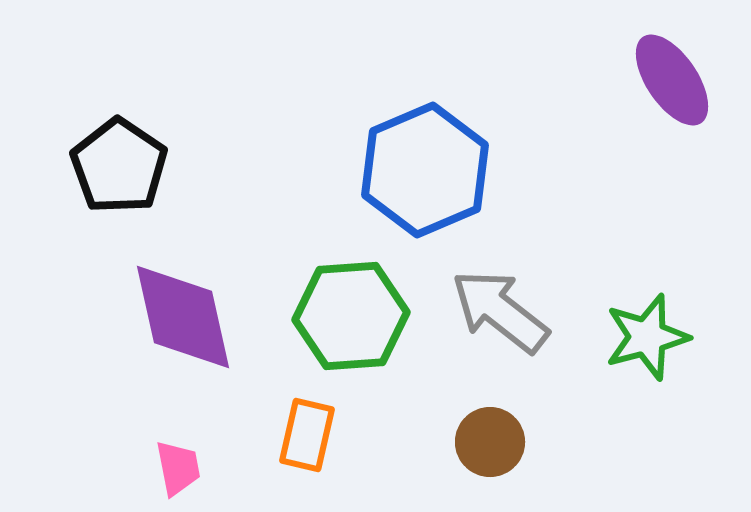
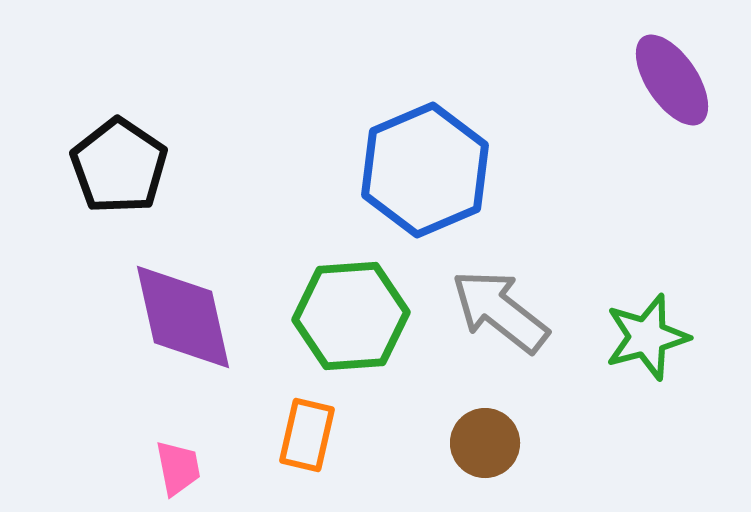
brown circle: moved 5 px left, 1 px down
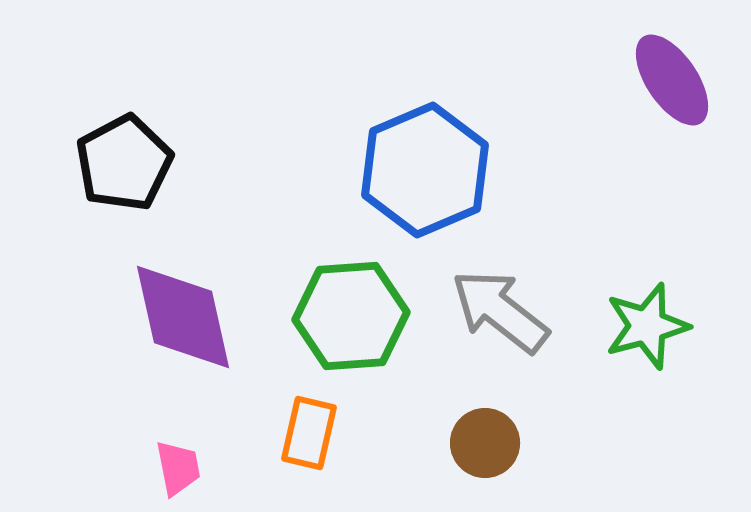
black pentagon: moved 5 px right, 3 px up; rotated 10 degrees clockwise
green star: moved 11 px up
orange rectangle: moved 2 px right, 2 px up
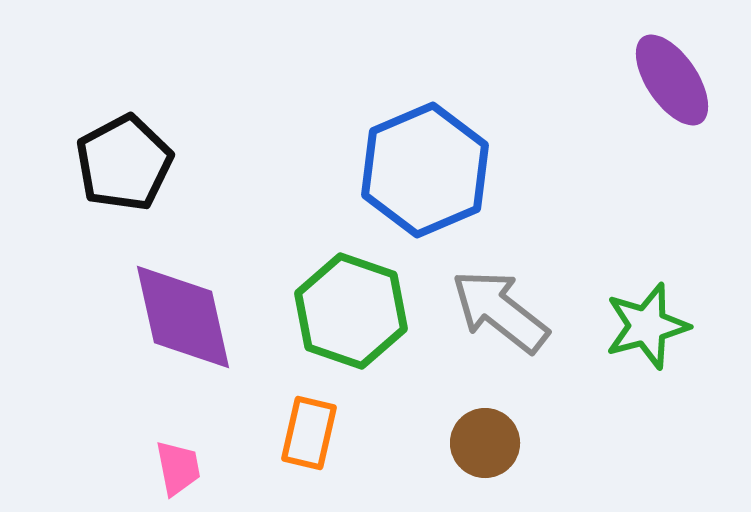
green hexagon: moved 5 px up; rotated 23 degrees clockwise
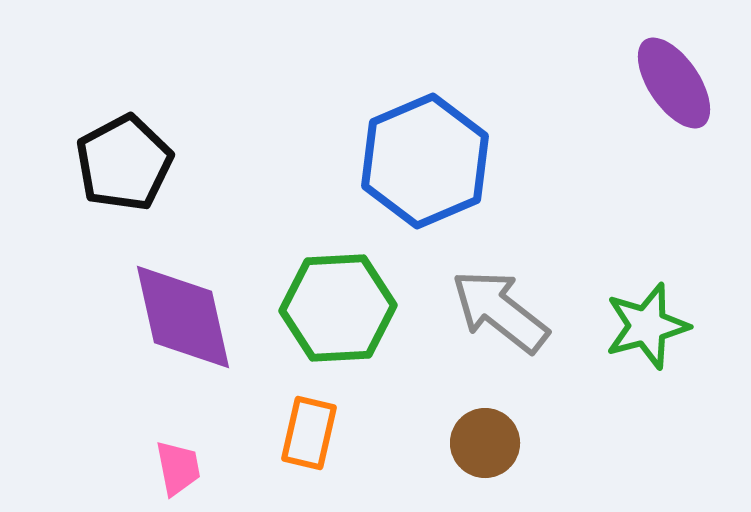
purple ellipse: moved 2 px right, 3 px down
blue hexagon: moved 9 px up
green hexagon: moved 13 px left, 3 px up; rotated 22 degrees counterclockwise
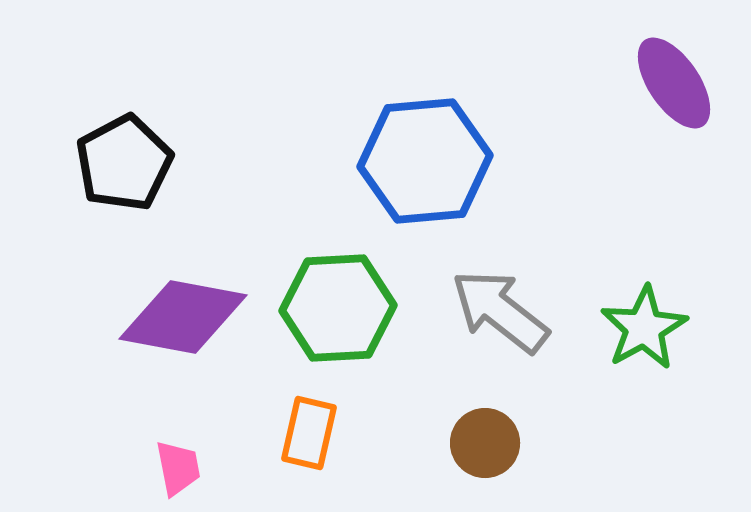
blue hexagon: rotated 18 degrees clockwise
purple diamond: rotated 67 degrees counterclockwise
green star: moved 3 px left, 2 px down; rotated 14 degrees counterclockwise
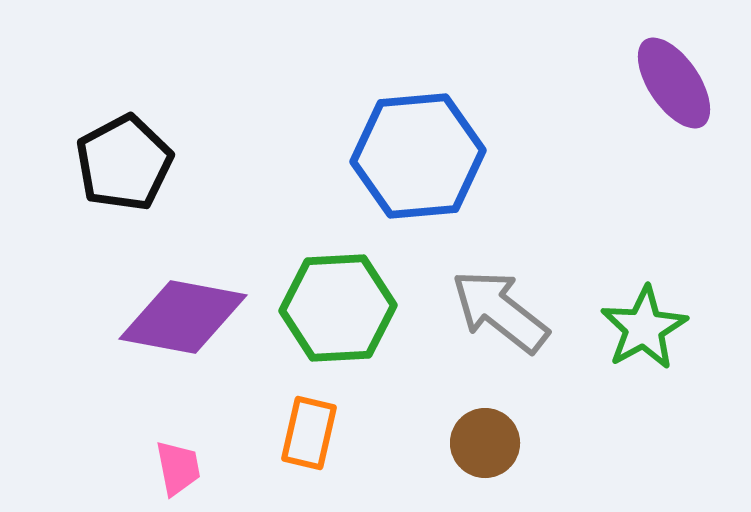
blue hexagon: moved 7 px left, 5 px up
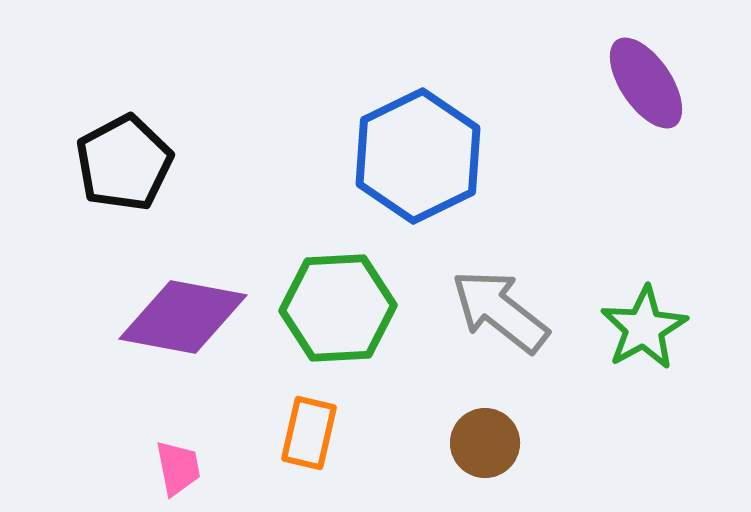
purple ellipse: moved 28 px left
blue hexagon: rotated 21 degrees counterclockwise
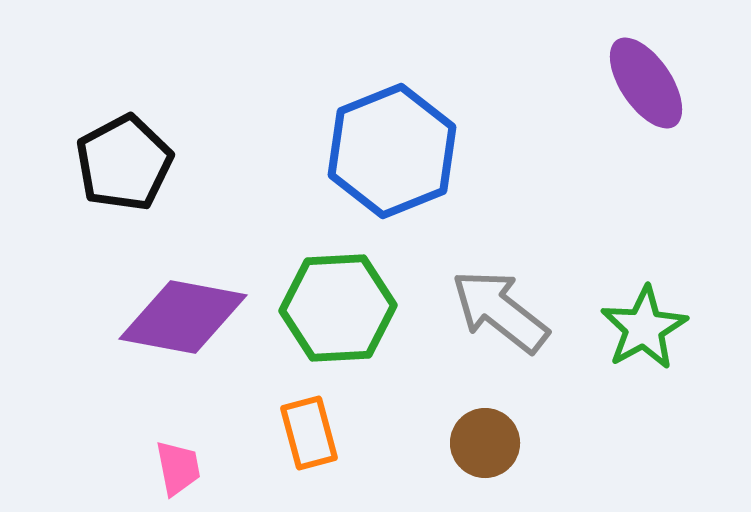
blue hexagon: moved 26 px left, 5 px up; rotated 4 degrees clockwise
orange rectangle: rotated 28 degrees counterclockwise
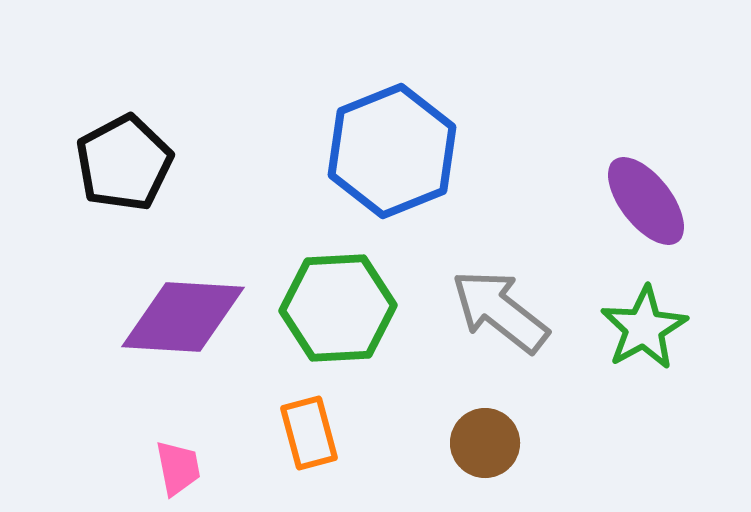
purple ellipse: moved 118 px down; rotated 4 degrees counterclockwise
purple diamond: rotated 7 degrees counterclockwise
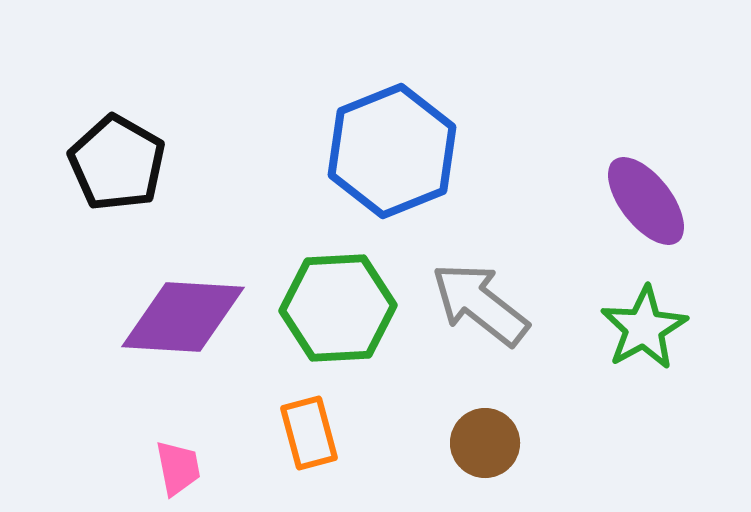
black pentagon: moved 7 px left; rotated 14 degrees counterclockwise
gray arrow: moved 20 px left, 7 px up
